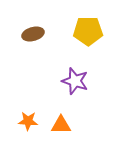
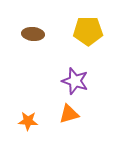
brown ellipse: rotated 20 degrees clockwise
orange triangle: moved 8 px right, 11 px up; rotated 15 degrees counterclockwise
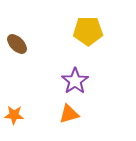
brown ellipse: moved 16 px left, 10 px down; rotated 40 degrees clockwise
purple star: rotated 20 degrees clockwise
orange star: moved 14 px left, 6 px up
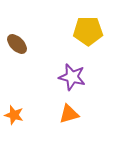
purple star: moved 3 px left, 4 px up; rotated 24 degrees counterclockwise
orange star: rotated 12 degrees clockwise
